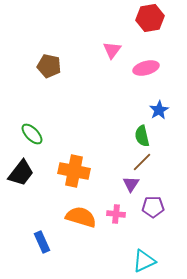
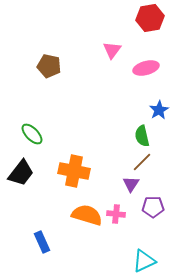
orange semicircle: moved 6 px right, 2 px up
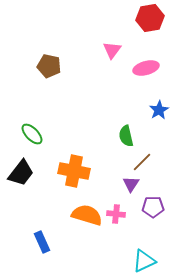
green semicircle: moved 16 px left
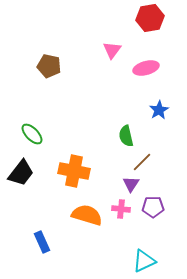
pink cross: moved 5 px right, 5 px up
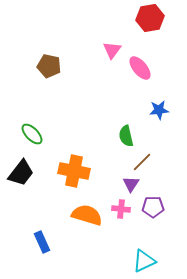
pink ellipse: moved 6 px left; rotated 65 degrees clockwise
blue star: rotated 24 degrees clockwise
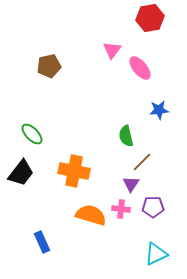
brown pentagon: rotated 25 degrees counterclockwise
orange semicircle: moved 4 px right
cyan triangle: moved 12 px right, 7 px up
